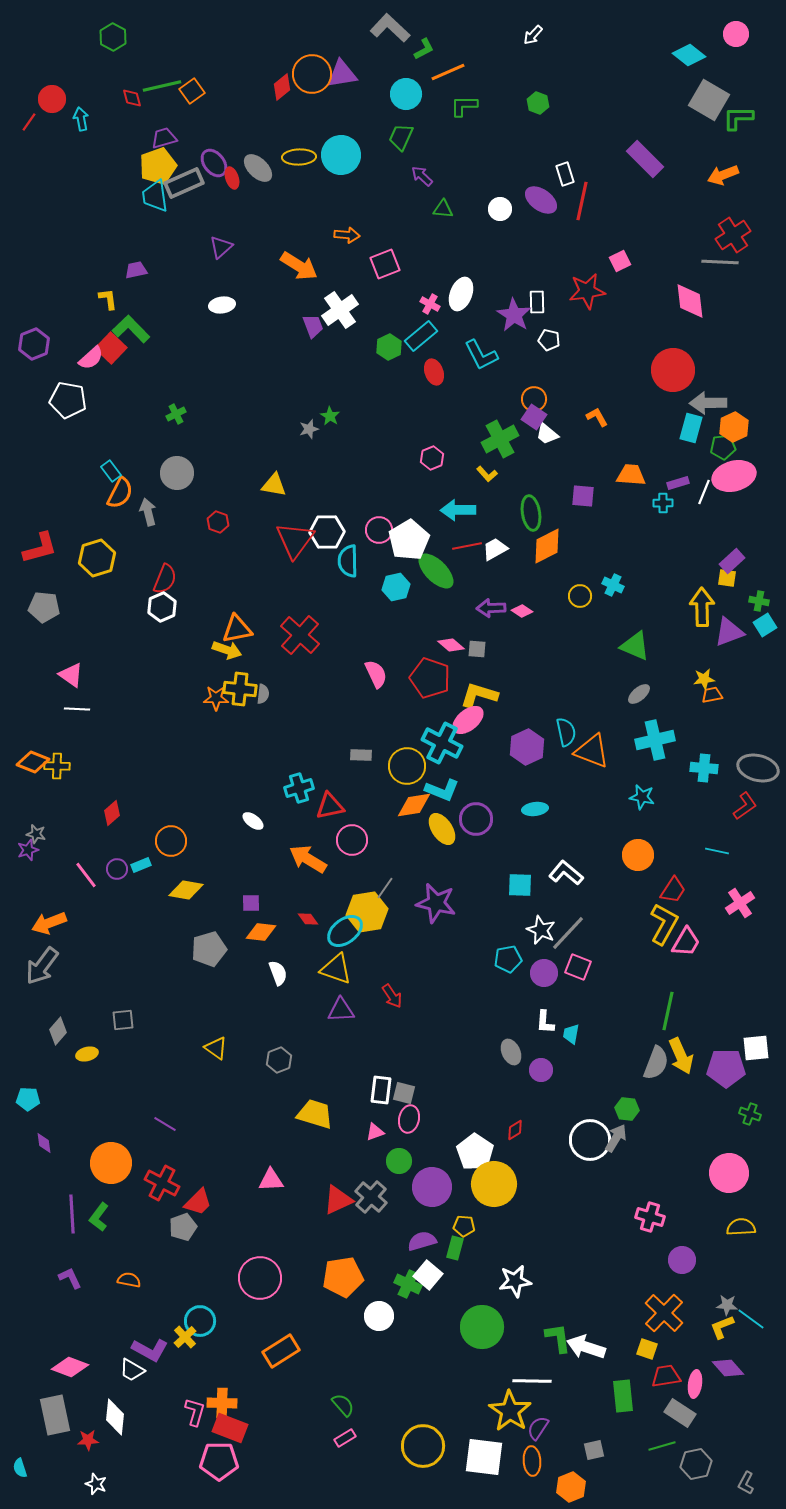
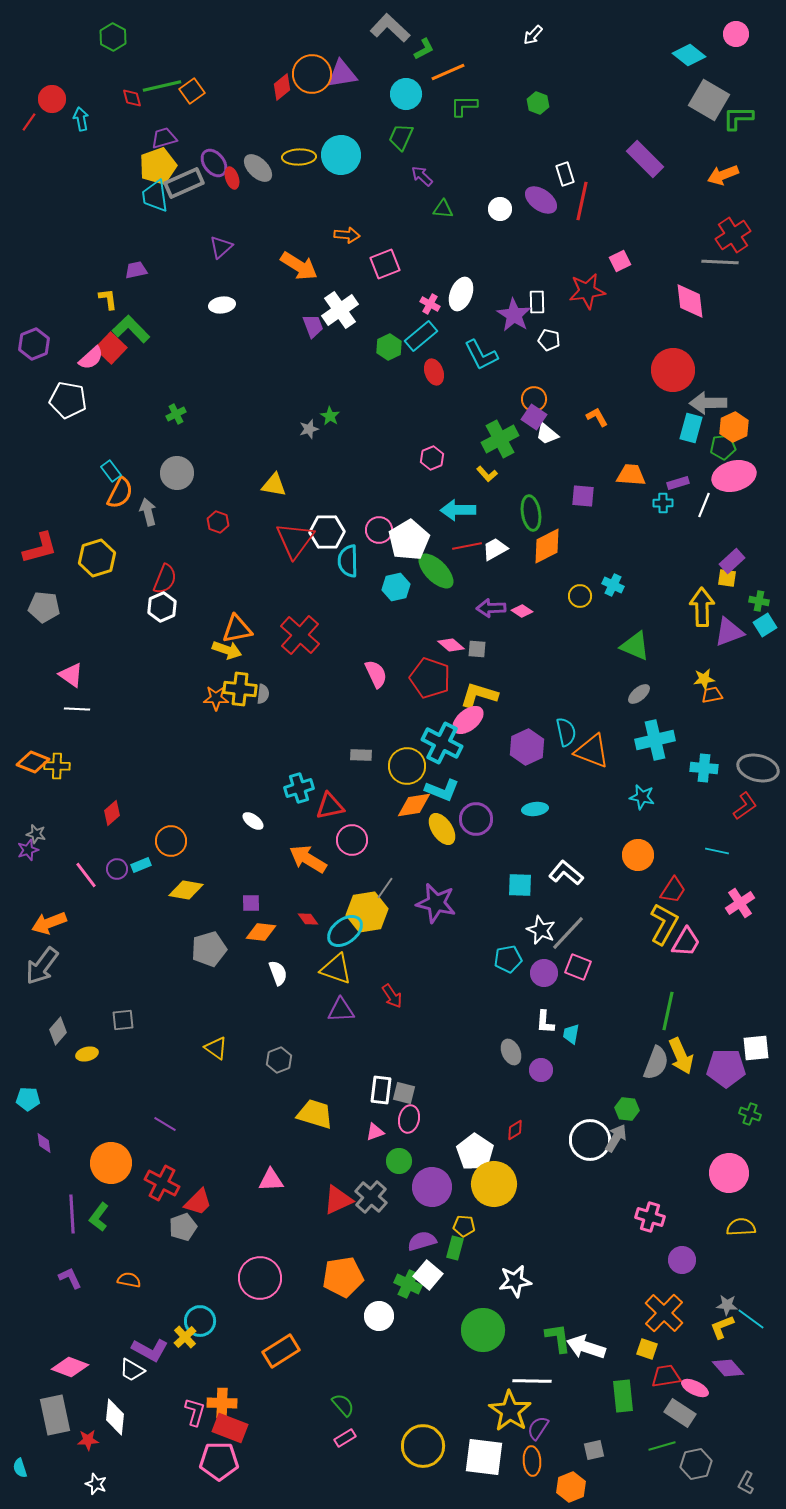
white line at (704, 492): moved 13 px down
green circle at (482, 1327): moved 1 px right, 3 px down
pink ellipse at (695, 1384): moved 4 px down; rotated 72 degrees counterclockwise
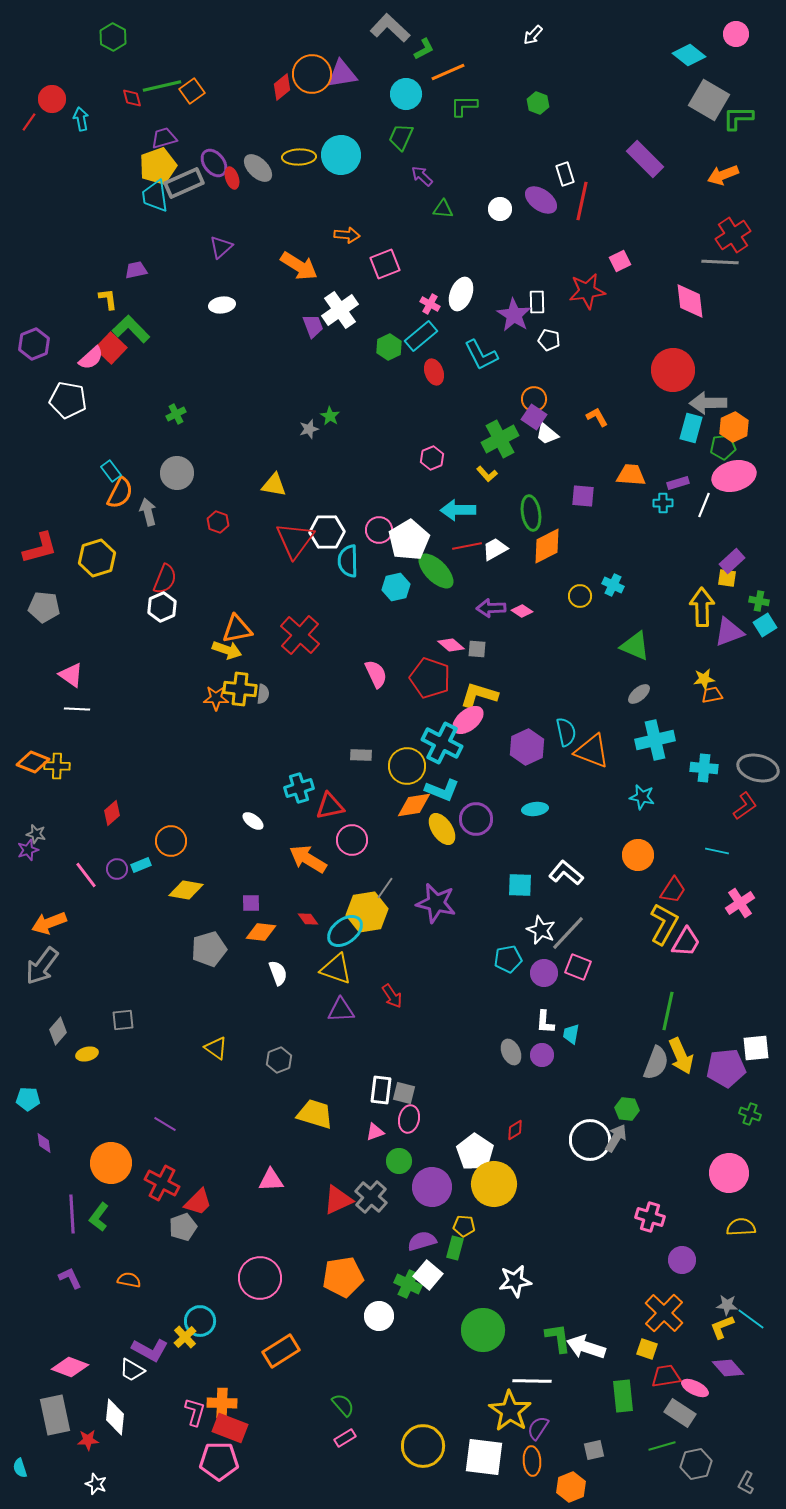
purple pentagon at (726, 1068): rotated 6 degrees counterclockwise
purple circle at (541, 1070): moved 1 px right, 15 px up
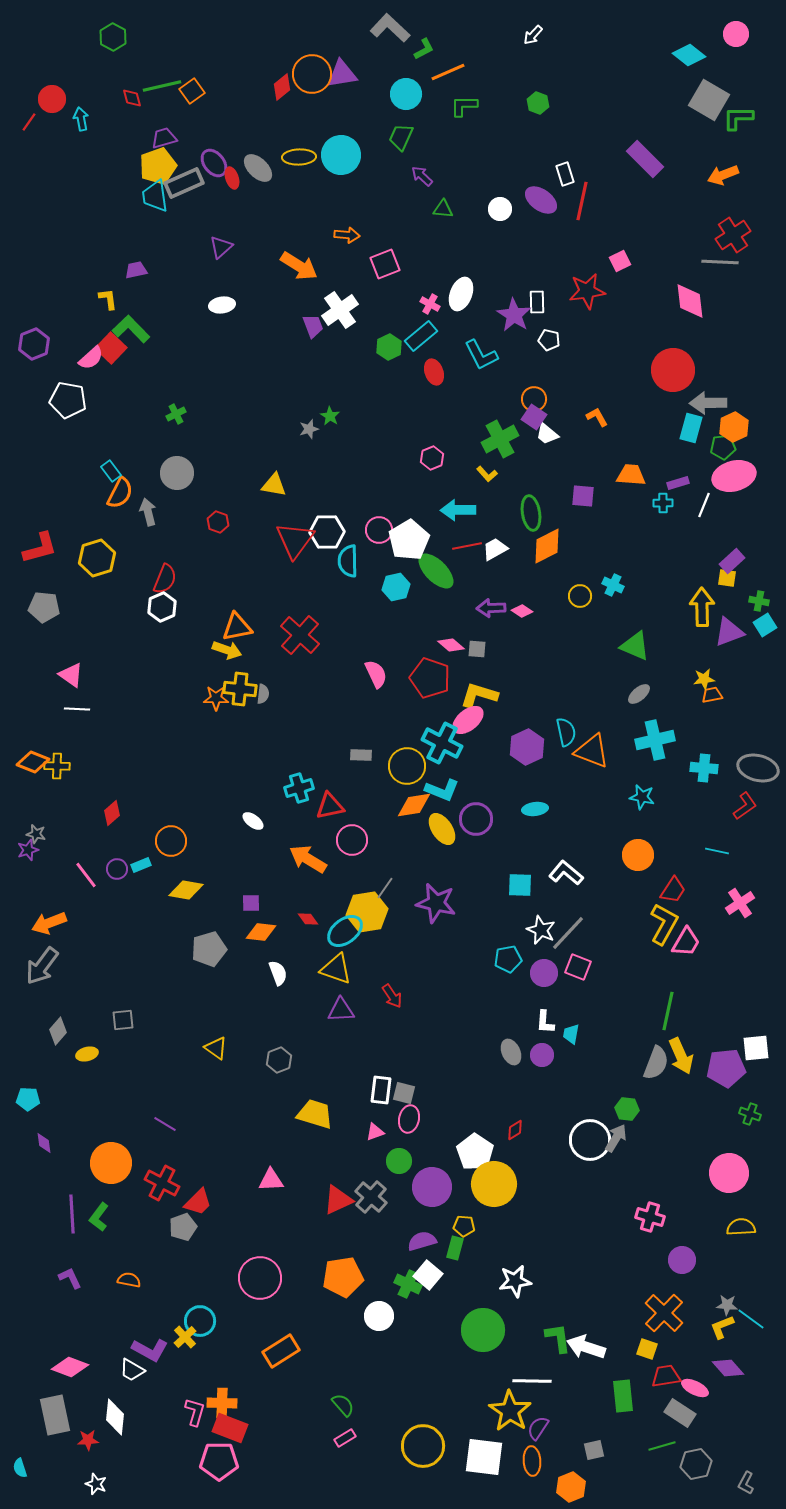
orange triangle at (237, 629): moved 2 px up
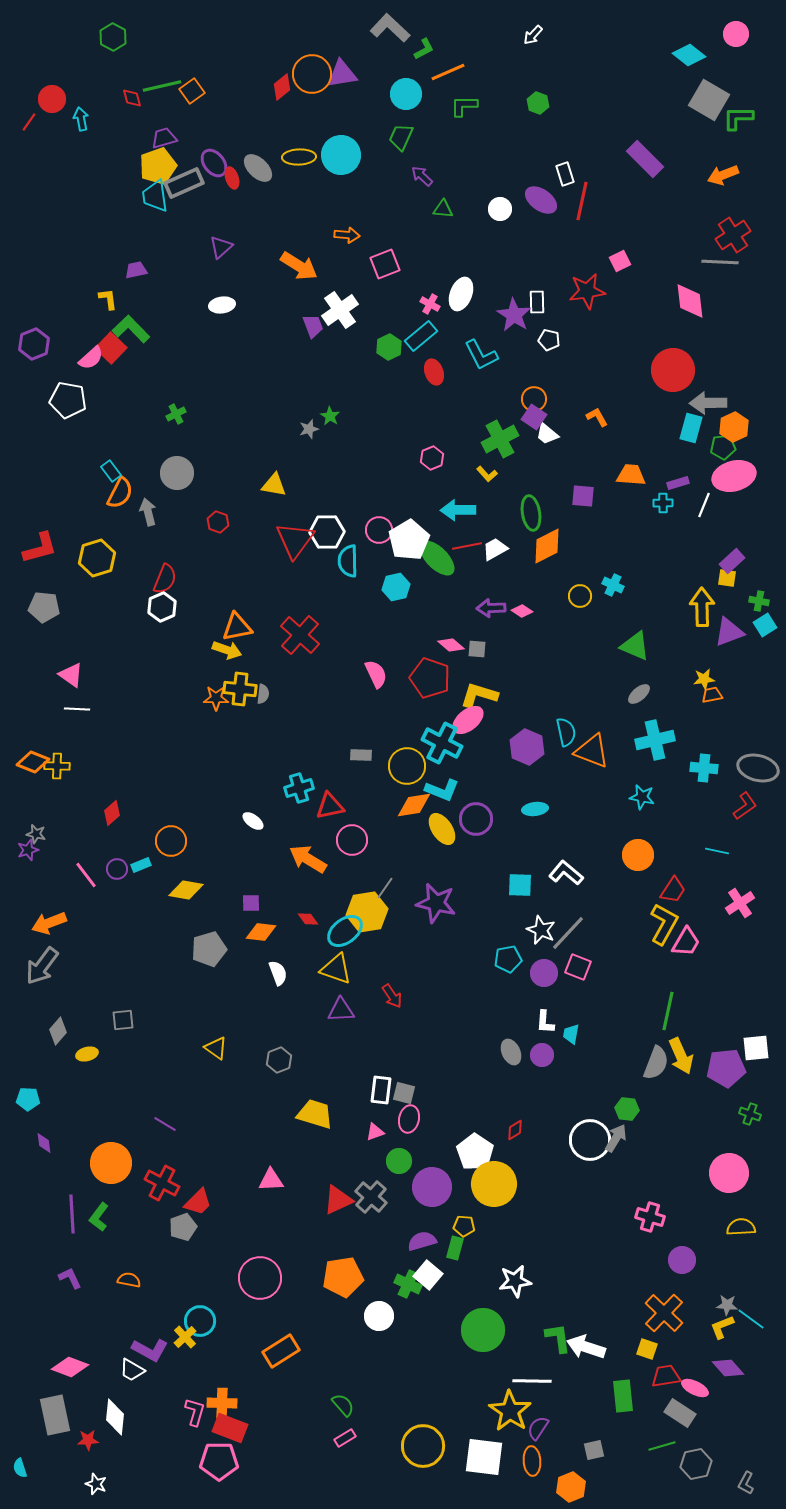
green ellipse at (436, 571): moved 1 px right, 13 px up
purple hexagon at (527, 747): rotated 12 degrees counterclockwise
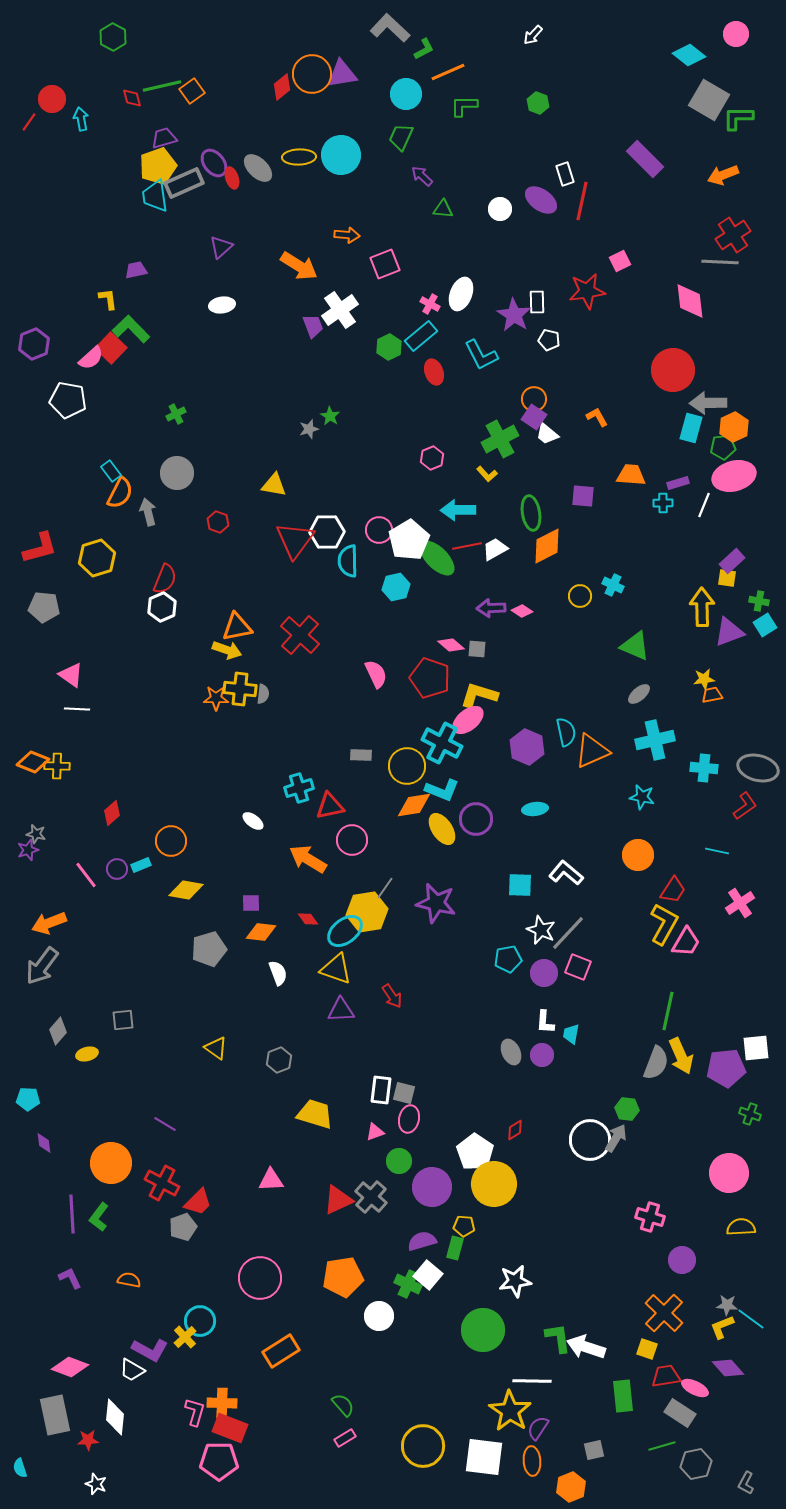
orange triangle at (592, 751): rotated 45 degrees counterclockwise
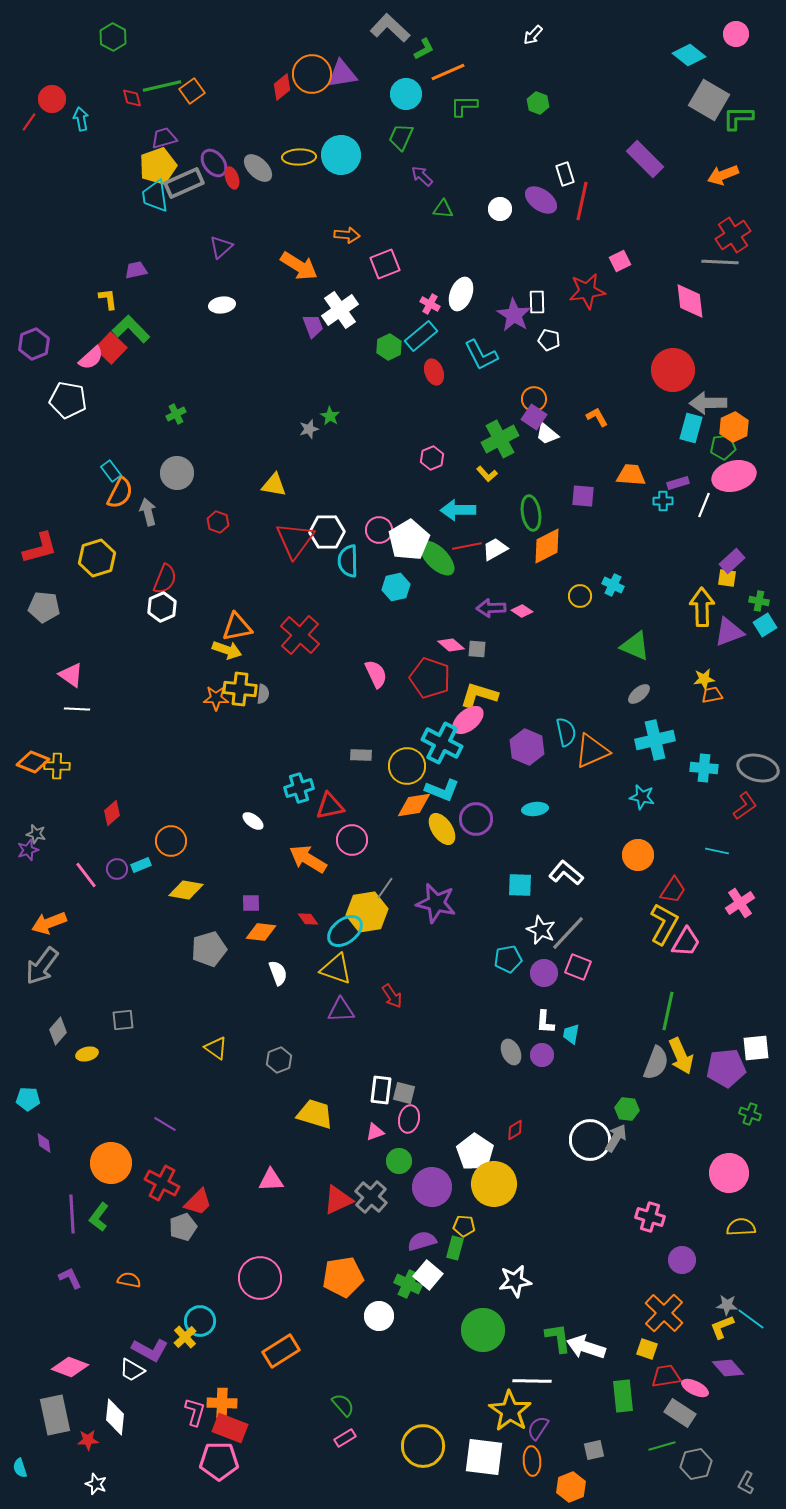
cyan cross at (663, 503): moved 2 px up
